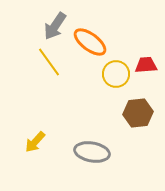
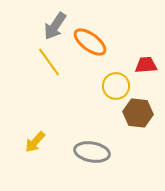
yellow circle: moved 12 px down
brown hexagon: rotated 12 degrees clockwise
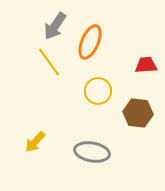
orange ellipse: rotated 76 degrees clockwise
yellow circle: moved 18 px left, 5 px down
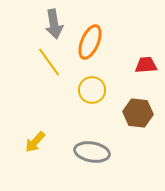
gray arrow: moved 1 px left, 2 px up; rotated 44 degrees counterclockwise
yellow circle: moved 6 px left, 1 px up
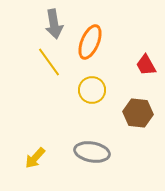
red trapezoid: rotated 115 degrees counterclockwise
yellow arrow: moved 16 px down
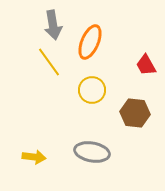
gray arrow: moved 1 px left, 1 px down
brown hexagon: moved 3 px left
yellow arrow: moved 1 px left, 1 px up; rotated 125 degrees counterclockwise
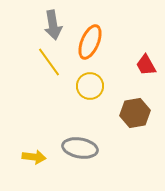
yellow circle: moved 2 px left, 4 px up
brown hexagon: rotated 16 degrees counterclockwise
gray ellipse: moved 12 px left, 4 px up
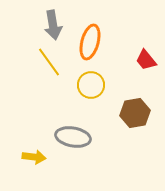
orange ellipse: rotated 8 degrees counterclockwise
red trapezoid: moved 5 px up; rotated 10 degrees counterclockwise
yellow circle: moved 1 px right, 1 px up
gray ellipse: moved 7 px left, 11 px up
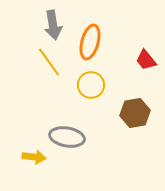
gray ellipse: moved 6 px left
